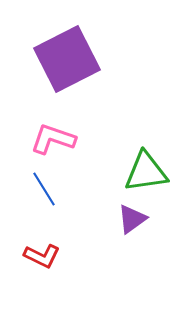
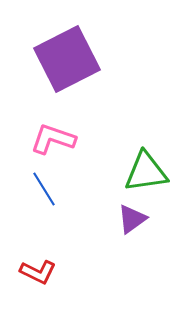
red L-shape: moved 4 px left, 16 px down
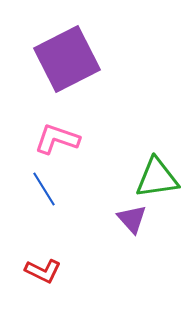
pink L-shape: moved 4 px right
green triangle: moved 11 px right, 6 px down
purple triangle: rotated 36 degrees counterclockwise
red L-shape: moved 5 px right, 1 px up
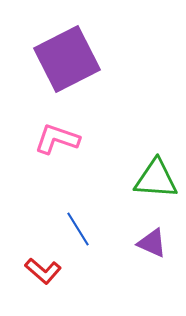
green triangle: moved 1 px left, 1 px down; rotated 12 degrees clockwise
blue line: moved 34 px right, 40 px down
purple triangle: moved 20 px right, 24 px down; rotated 24 degrees counterclockwise
red L-shape: rotated 15 degrees clockwise
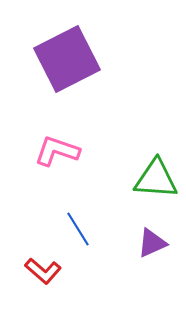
pink L-shape: moved 12 px down
purple triangle: rotated 48 degrees counterclockwise
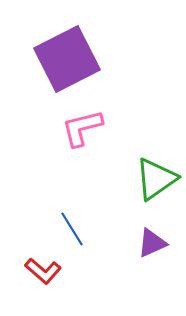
pink L-shape: moved 25 px right, 23 px up; rotated 33 degrees counterclockwise
green triangle: rotated 39 degrees counterclockwise
blue line: moved 6 px left
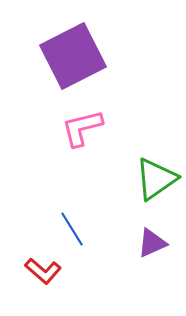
purple square: moved 6 px right, 3 px up
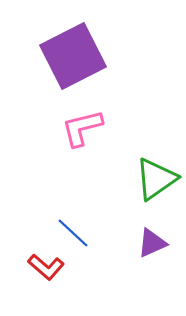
blue line: moved 1 px right, 4 px down; rotated 15 degrees counterclockwise
red L-shape: moved 3 px right, 4 px up
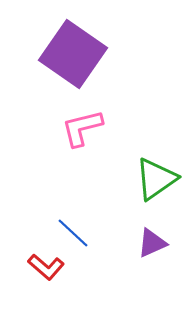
purple square: moved 2 px up; rotated 28 degrees counterclockwise
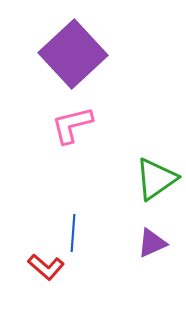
purple square: rotated 12 degrees clockwise
pink L-shape: moved 10 px left, 3 px up
blue line: rotated 51 degrees clockwise
